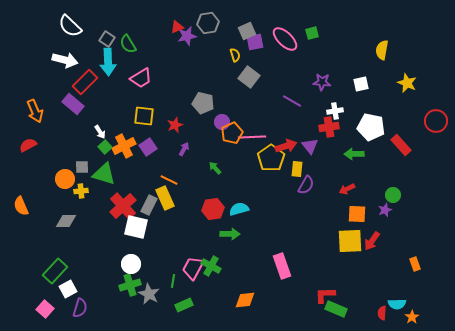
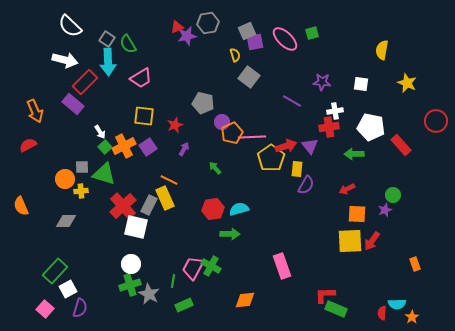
white square at (361, 84): rotated 21 degrees clockwise
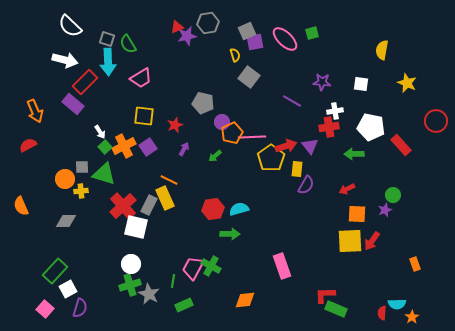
gray square at (107, 39): rotated 14 degrees counterclockwise
green arrow at (215, 168): moved 12 px up; rotated 88 degrees counterclockwise
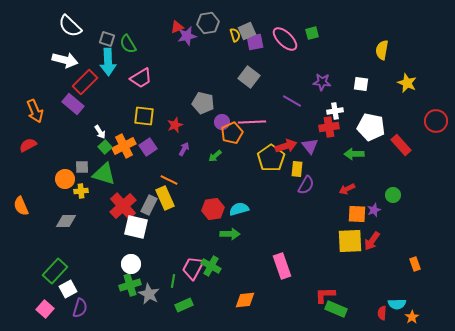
yellow semicircle at (235, 55): moved 20 px up
pink line at (252, 137): moved 15 px up
purple star at (385, 210): moved 11 px left
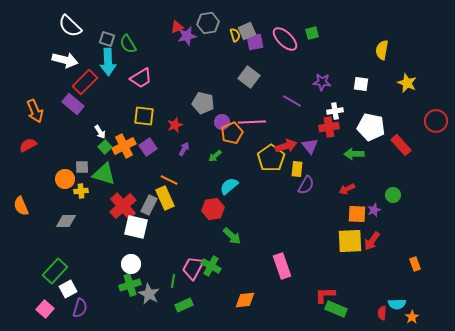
cyan semicircle at (239, 209): moved 10 px left, 23 px up; rotated 24 degrees counterclockwise
green arrow at (230, 234): moved 2 px right, 2 px down; rotated 42 degrees clockwise
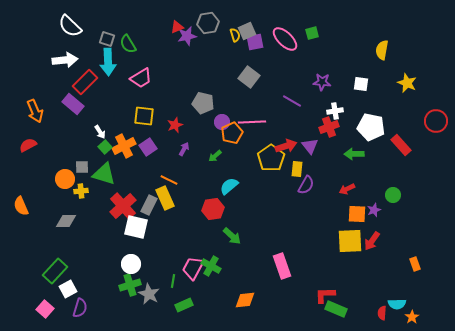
white arrow at (65, 60): rotated 20 degrees counterclockwise
red cross at (329, 127): rotated 12 degrees counterclockwise
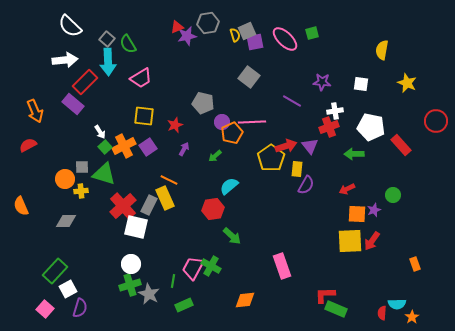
gray square at (107, 39): rotated 21 degrees clockwise
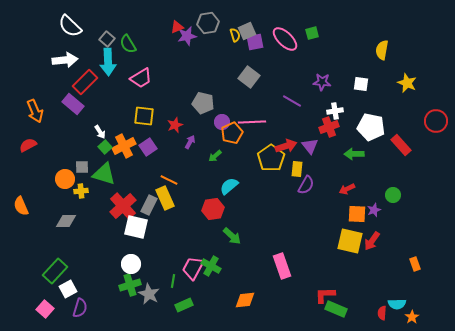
purple arrow at (184, 149): moved 6 px right, 7 px up
yellow square at (350, 241): rotated 16 degrees clockwise
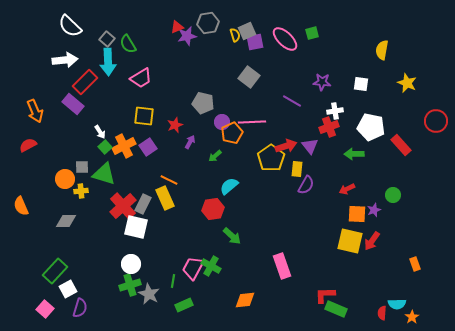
gray rectangle at (149, 205): moved 6 px left, 1 px up
